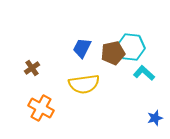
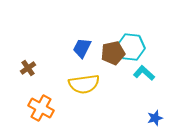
brown cross: moved 4 px left
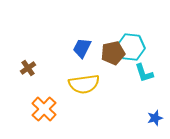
cyan L-shape: rotated 150 degrees counterclockwise
orange cross: moved 3 px right, 1 px down; rotated 15 degrees clockwise
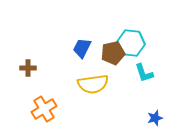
cyan hexagon: moved 4 px up
brown cross: rotated 35 degrees clockwise
yellow semicircle: moved 9 px right
orange cross: rotated 15 degrees clockwise
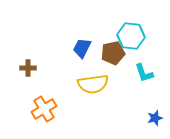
cyan hexagon: moved 7 px up
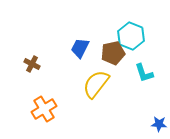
cyan hexagon: rotated 16 degrees clockwise
blue trapezoid: moved 2 px left
brown cross: moved 4 px right, 4 px up; rotated 28 degrees clockwise
yellow semicircle: moved 3 px right; rotated 136 degrees clockwise
blue star: moved 4 px right, 6 px down; rotated 21 degrees clockwise
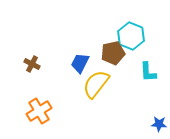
blue trapezoid: moved 15 px down
cyan L-shape: moved 4 px right, 1 px up; rotated 15 degrees clockwise
orange cross: moved 5 px left, 2 px down
